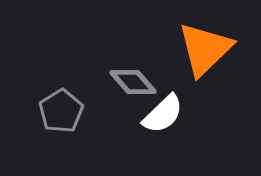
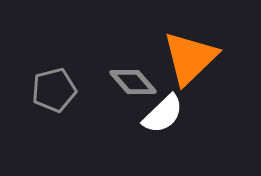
orange triangle: moved 15 px left, 9 px down
gray pentagon: moved 7 px left, 21 px up; rotated 18 degrees clockwise
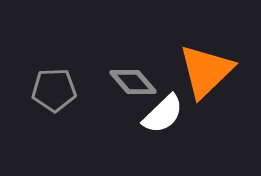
orange triangle: moved 16 px right, 13 px down
gray pentagon: rotated 12 degrees clockwise
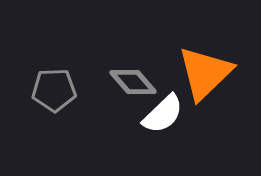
orange triangle: moved 1 px left, 2 px down
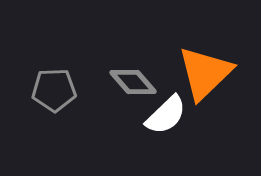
white semicircle: moved 3 px right, 1 px down
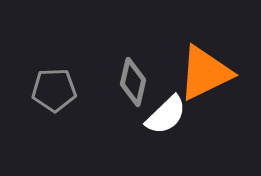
orange triangle: rotated 18 degrees clockwise
gray diamond: rotated 54 degrees clockwise
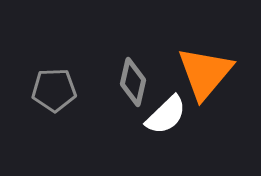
orange triangle: rotated 24 degrees counterclockwise
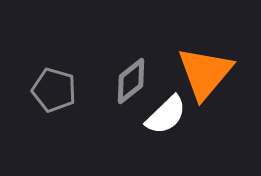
gray diamond: moved 2 px left, 1 px up; rotated 39 degrees clockwise
gray pentagon: rotated 18 degrees clockwise
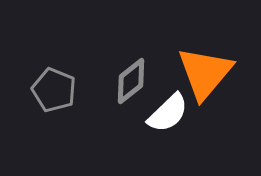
gray pentagon: rotated 6 degrees clockwise
white semicircle: moved 2 px right, 2 px up
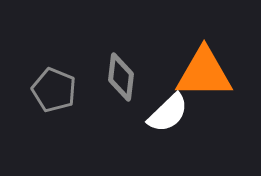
orange triangle: moved 1 px left; rotated 50 degrees clockwise
gray diamond: moved 10 px left, 4 px up; rotated 45 degrees counterclockwise
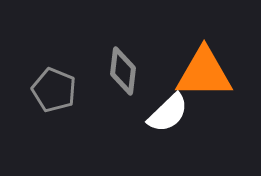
gray diamond: moved 2 px right, 6 px up
